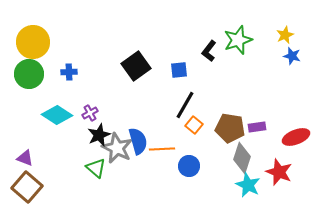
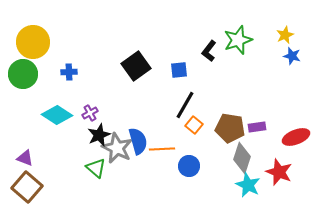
green circle: moved 6 px left
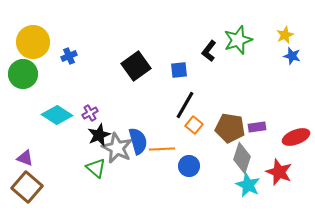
blue cross: moved 16 px up; rotated 21 degrees counterclockwise
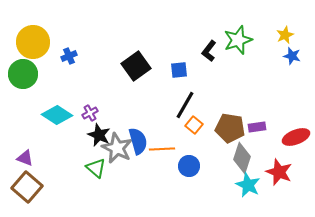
black star: rotated 25 degrees counterclockwise
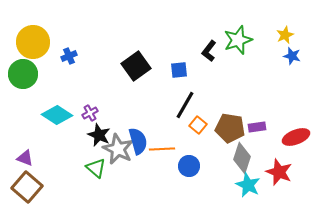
orange square: moved 4 px right
gray star: moved 1 px right, 1 px down
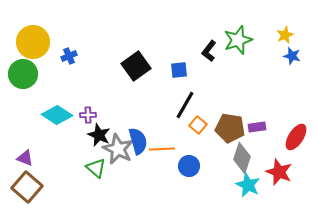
purple cross: moved 2 px left, 2 px down; rotated 28 degrees clockwise
red ellipse: rotated 36 degrees counterclockwise
